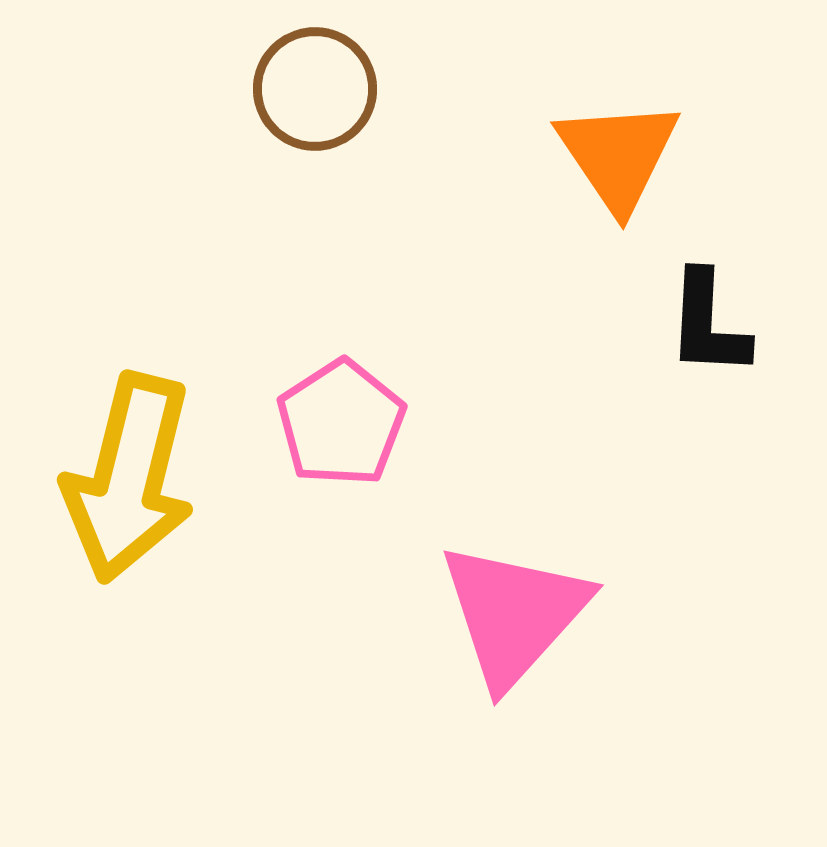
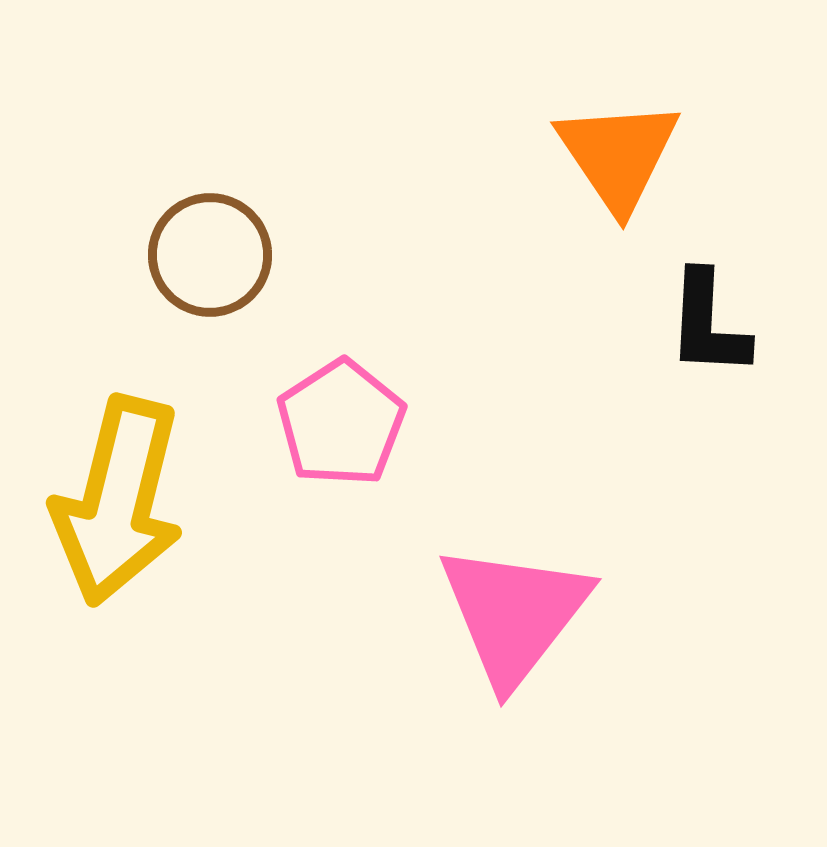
brown circle: moved 105 px left, 166 px down
yellow arrow: moved 11 px left, 23 px down
pink triangle: rotated 4 degrees counterclockwise
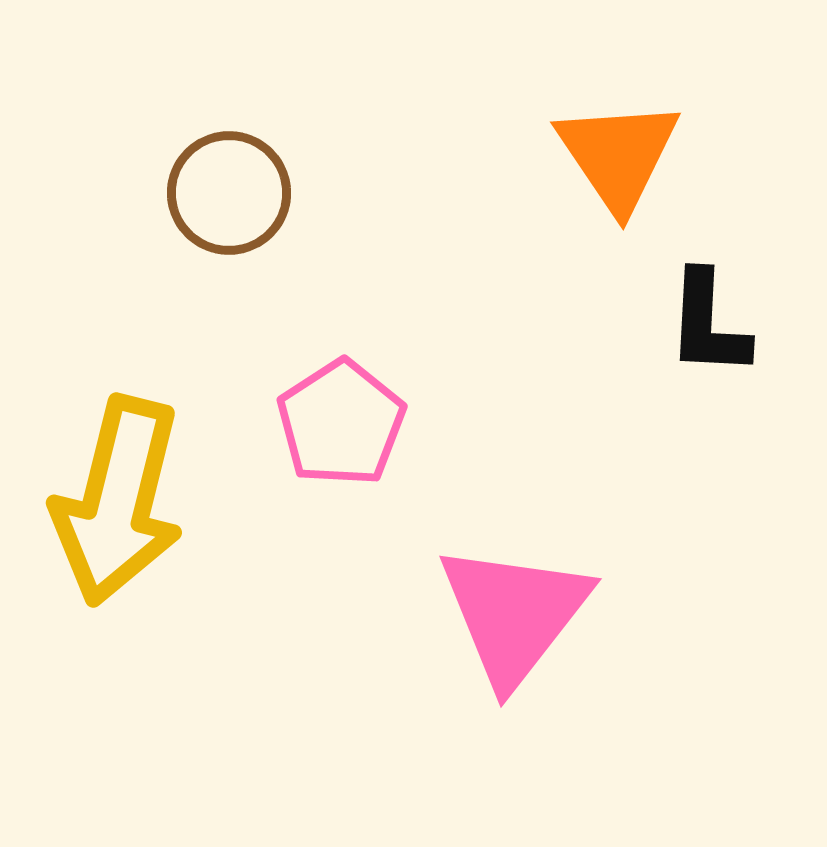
brown circle: moved 19 px right, 62 px up
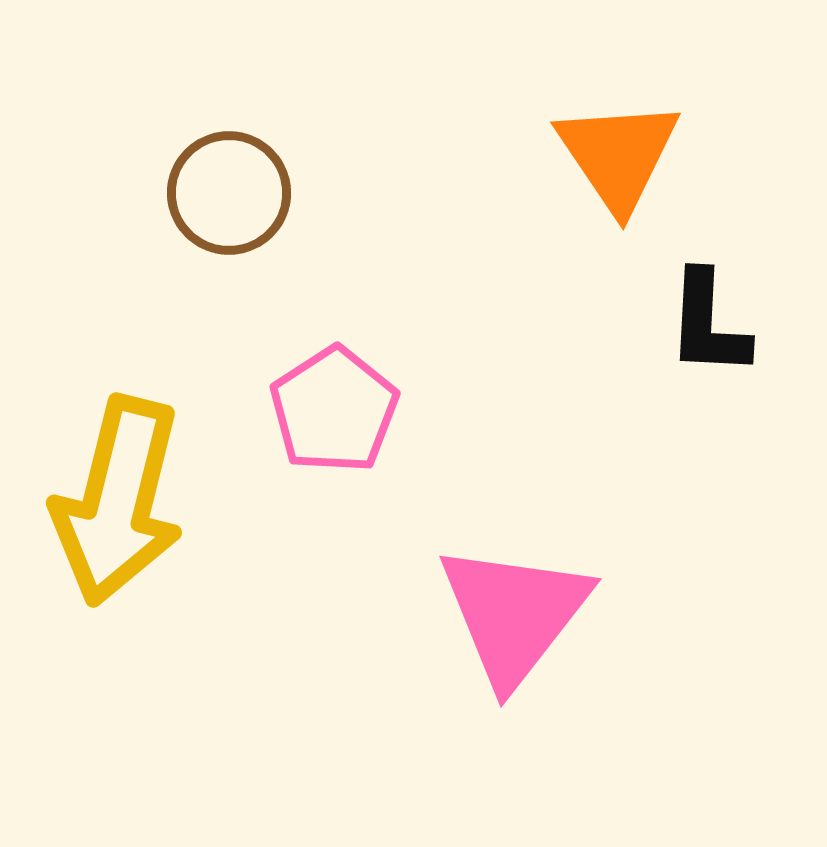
pink pentagon: moved 7 px left, 13 px up
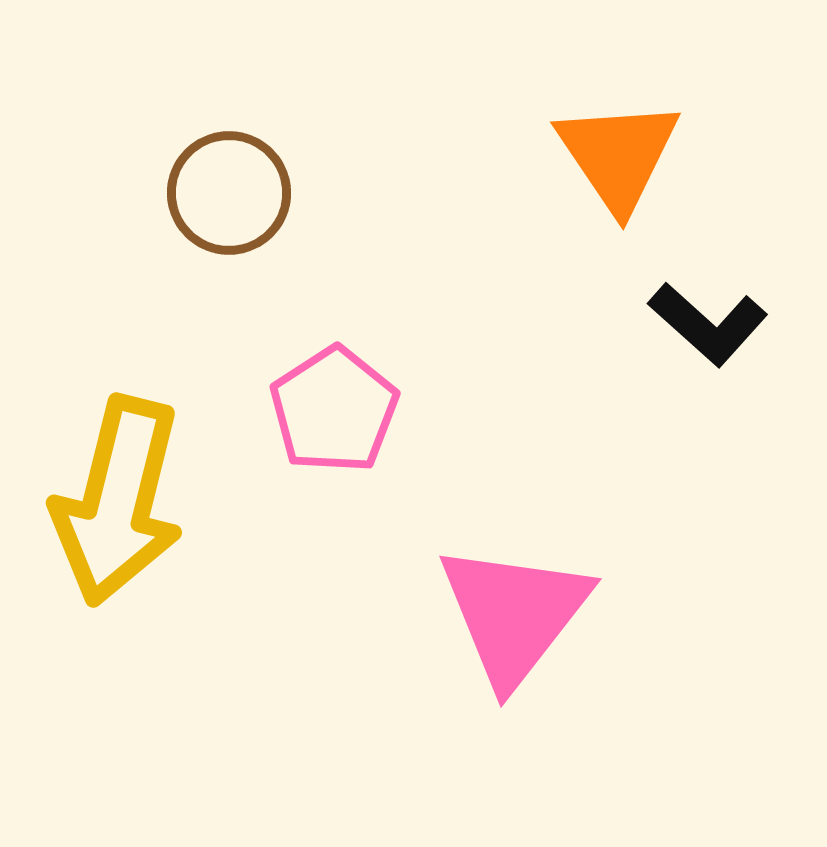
black L-shape: rotated 51 degrees counterclockwise
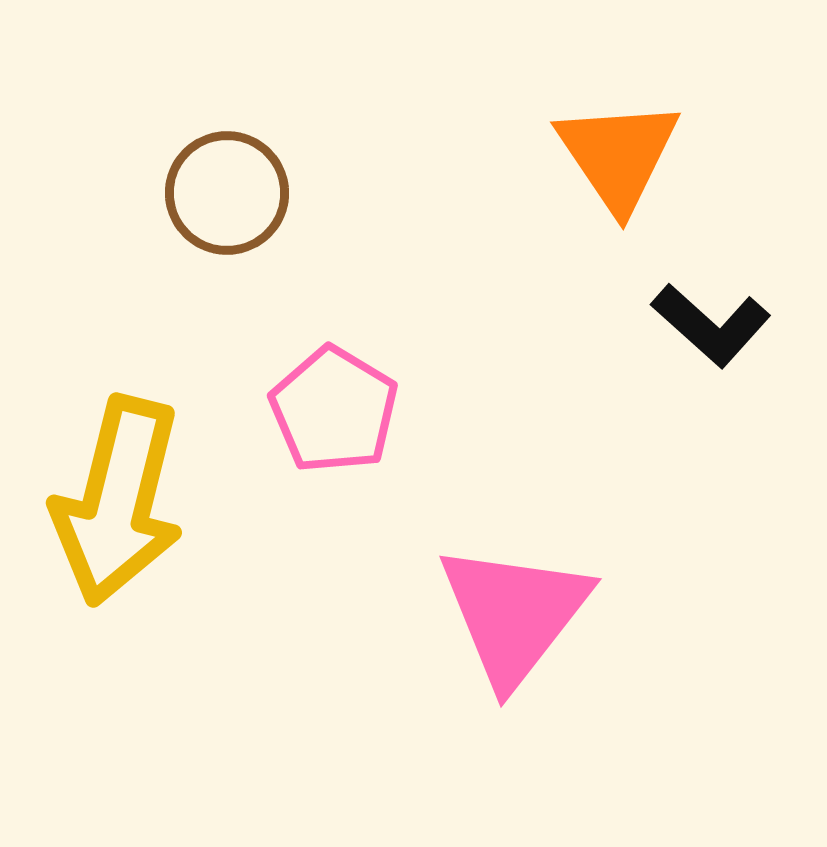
brown circle: moved 2 px left
black L-shape: moved 3 px right, 1 px down
pink pentagon: rotated 8 degrees counterclockwise
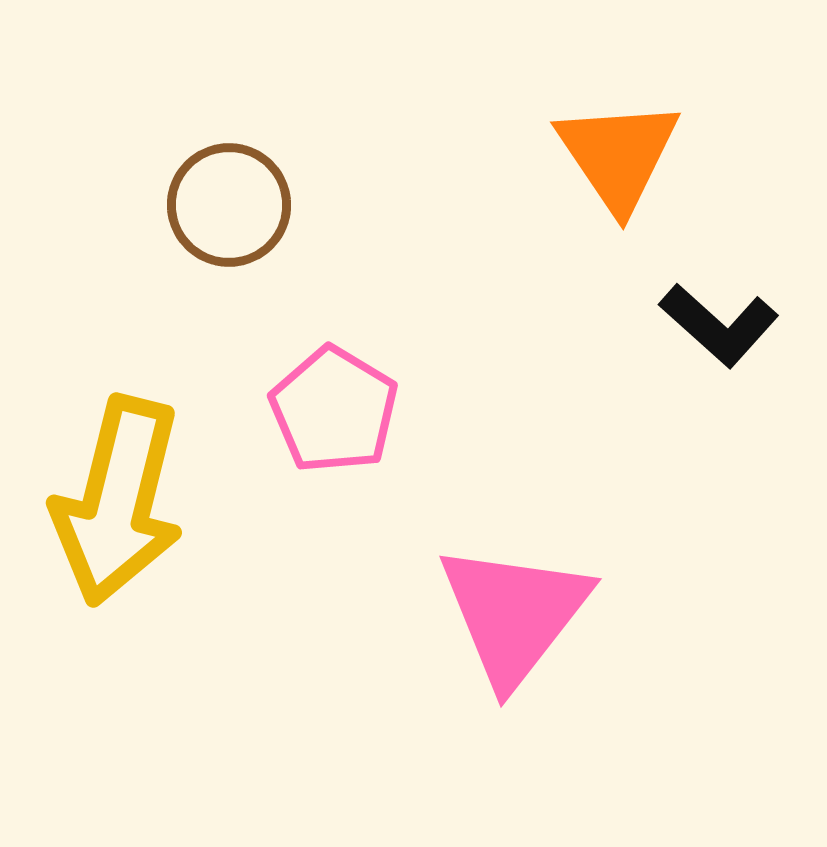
brown circle: moved 2 px right, 12 px down
black L-shape: moved 8 px right
